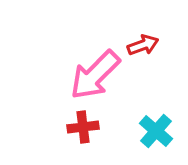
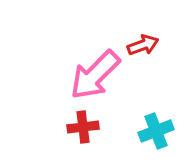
cyan cross: rotated 28 degrees clockwise
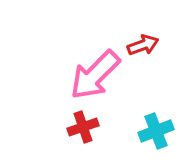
red cross: rotated 12 degrees counterclockwise
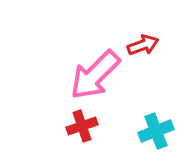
red cross: moved 1 px left, 1 px up
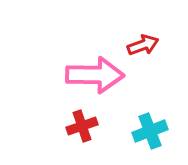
pink arrow: rotated 134 degrees counterclockwise
cyan cross: moved 6 px left
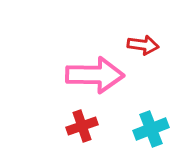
red arrow: rotated 28 degrees clockwise
cyan cross: moved 1 px right, 2 px up
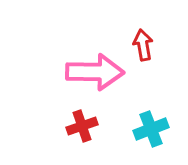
red arrow: rotated 108 degrees counterclockwise
pink arrow: moved 3 px up
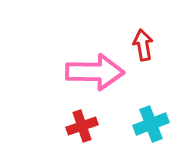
cyan cross: moved 5 px up
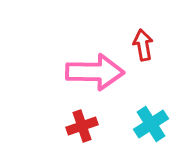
cyan cross: rotated 12 degrees counterclockwise
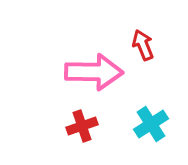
red arrow: rotated 12 degrees counterclockwise
pink arrow: moved 1 px left
